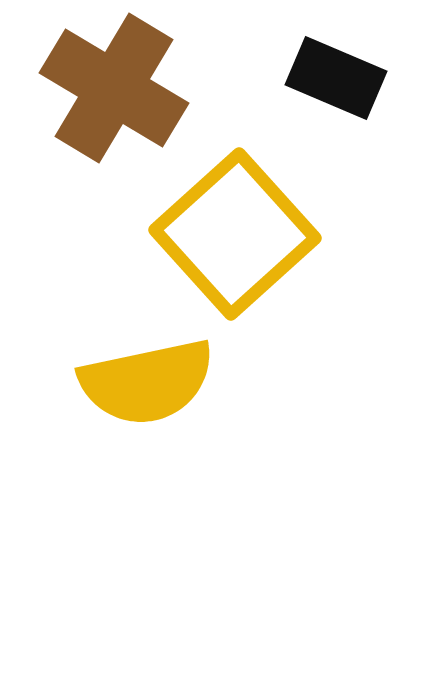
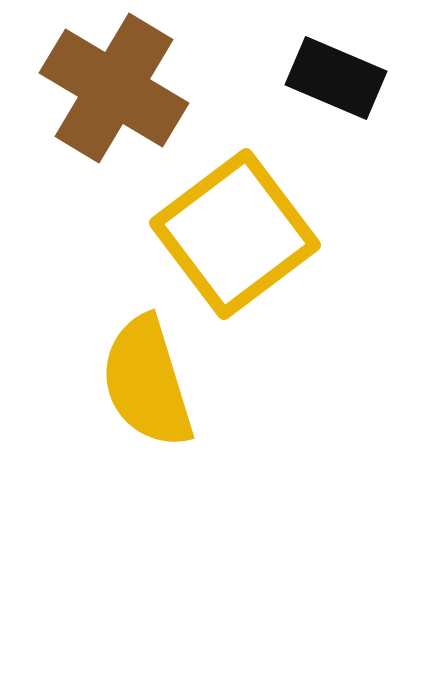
yellow square: rotated 5 degrees clockwise
yellow semicircle: rotated 85 degrees clockwise
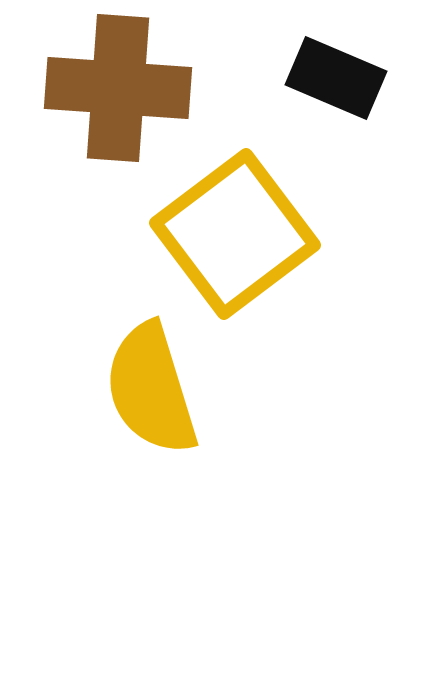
brown cross: moved 4 px right; rotated 27 degrees counterclockwise
yellow semicircle: moved 4 px right, 7 px down
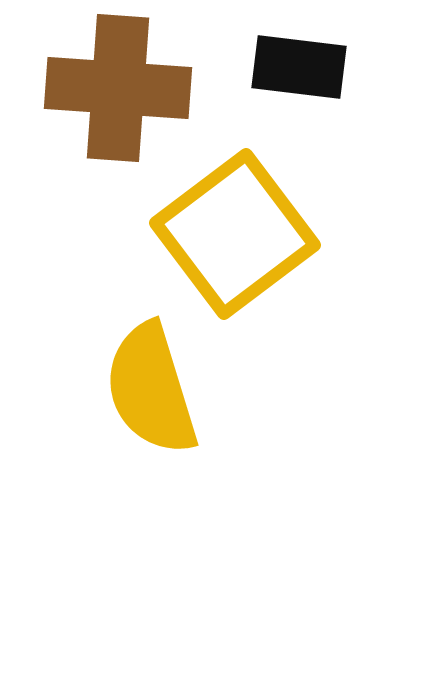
black rectangle: moved 37 px left, 11 px up; rotated 16 degrees counterclockwise
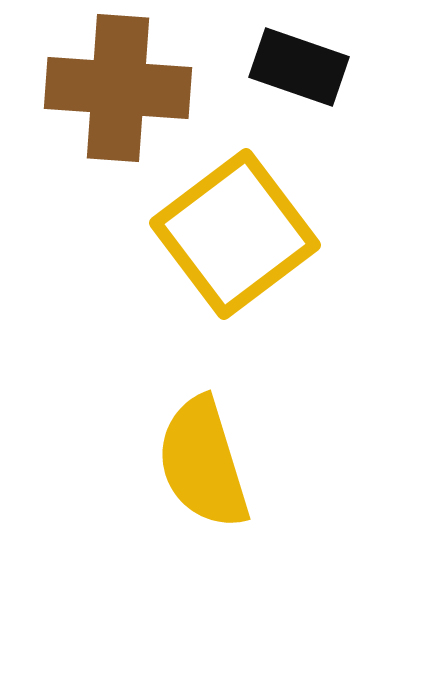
black rectangle: rotated 12 degrees clockwise
yellow semicircle: moved 52 px right, 74 px down
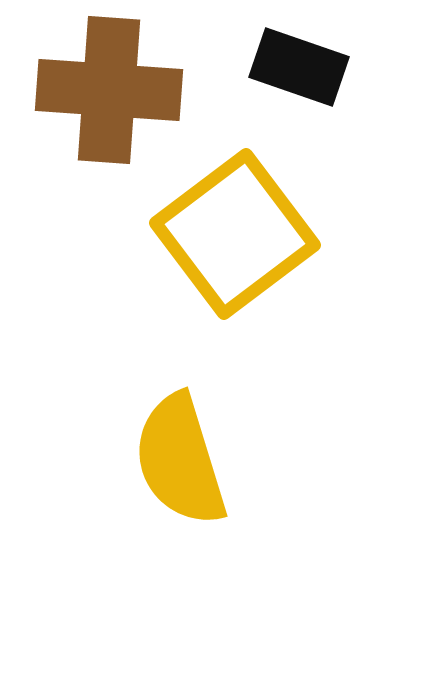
brown cross: moved 9 px left, 2 px down
yellow semicircle: moved 23 px left, 3 px up
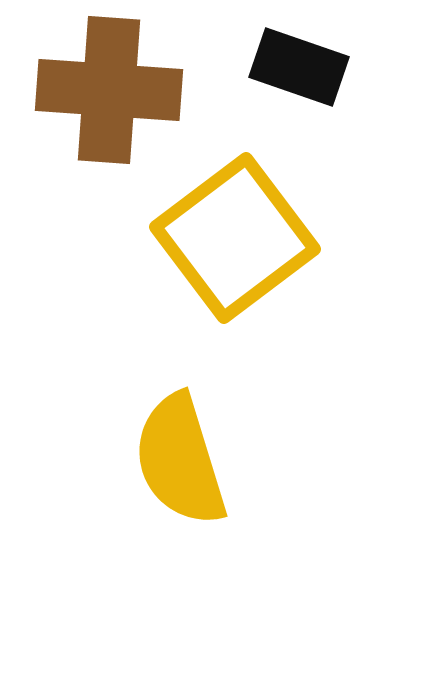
yellow square: moved 4 px down
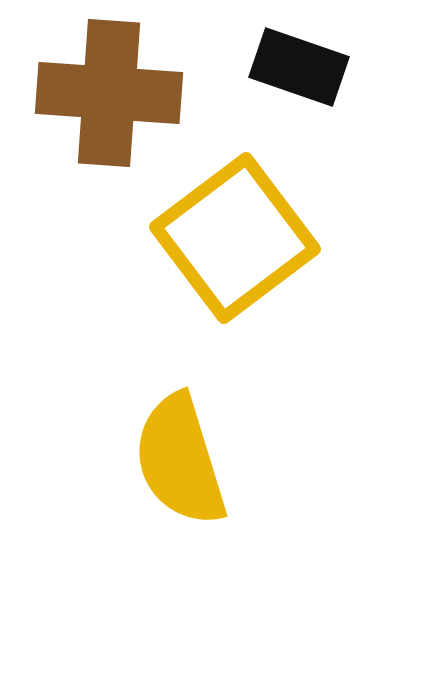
brown cross: moved 3 px down
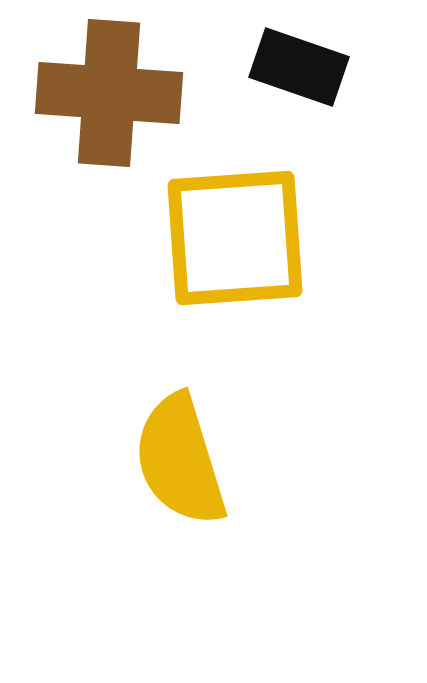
yellow square: rotated 33 degrees clockwise
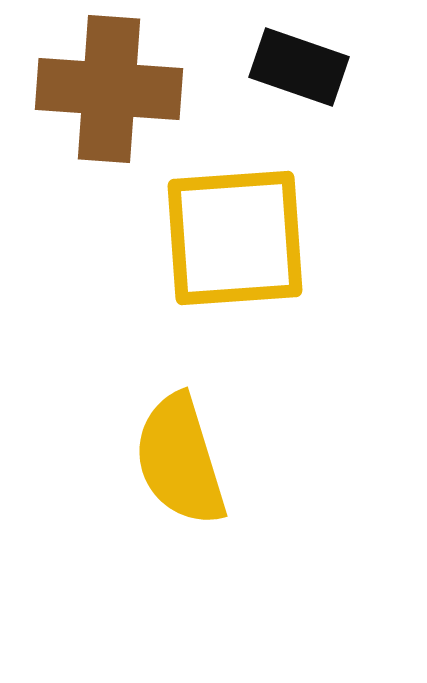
brown cross: moved 4 px up
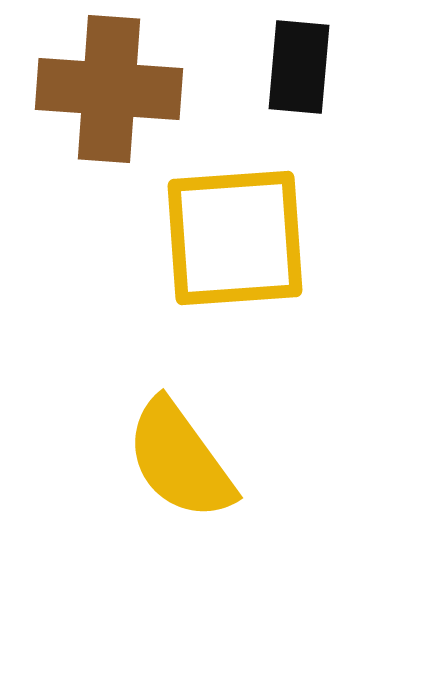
black rectangle: rotated 76 degrees clockwise
yellow semicircle: rotated 19 degrees counterclockwise
